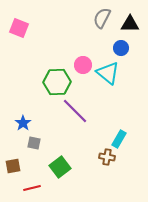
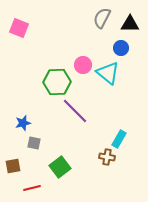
blue star: rotated 21 degrees clockwise
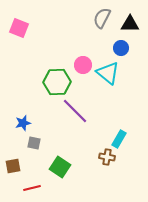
green square: rotated 20 degrees counterclockwise
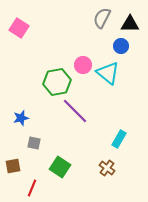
pink square: rotated 12 degrees clockwise
blue circle: moved 2 px up
green hexagon: rotated 8 degrees counterclockwise
blue star: moved 2 px left, 5 px up
brown cross: moved 11 px down; rotated 28 degrees clockwise
red line: rotated 54 degrees counterclockwise
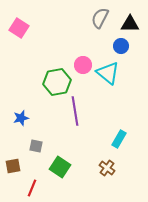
gray semicircle: moved 2 px left
purple line: rotated 36 degrees clockwise
gray square: moved 2 px right, 3 px down
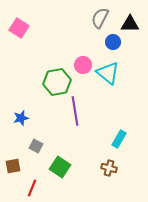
blue circle: moved 8 px left, 4 px up
gray square: rotated 16 degrees clockwise
brown cross: moved 2 px right; rotated 21 degrees counterclockwise
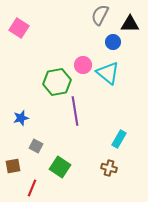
gray semicircle: moved 3 px up
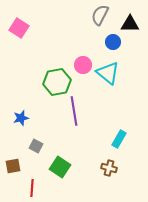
purple line: moved 1 px left
red line: rotated 18 degrees counterclockwise
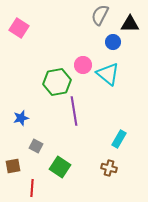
cyan triangle: moved 1 px down
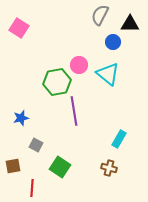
pink circle: moved 4 px left
gray square: moved 1 px up
